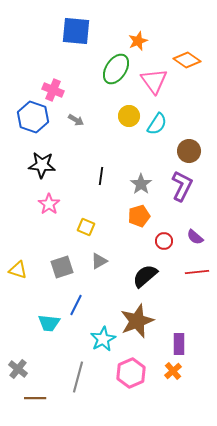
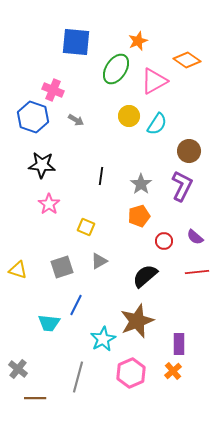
blue square: moved 11 px down
pink triangle: rotated 36 degrees clockwise
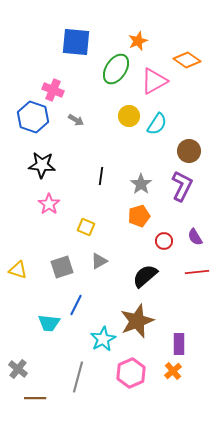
purple semicircle: rotated 18 degrees clockwise
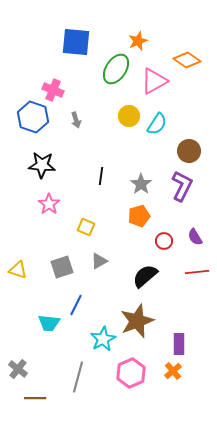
gray arrow: rotated 42 degrees clockwise
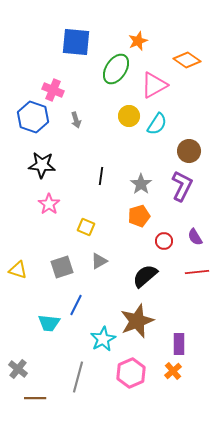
pink triangle: moved 4 px down
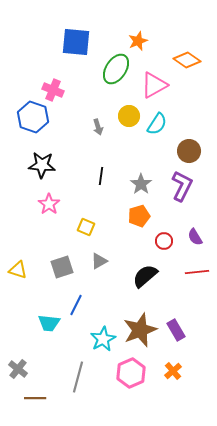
gray arrow: moved 22 px right, 7 px down
brown star: moved 3 px right, 9 px down
purple rectangle: moved 3 px left, 14 px up; rotated 30 degrees counterclockwise
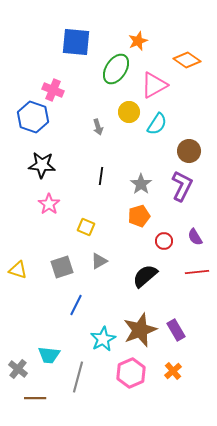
yellow circle: moved 4 px up
cyan trapezoid: moved 32 px down
